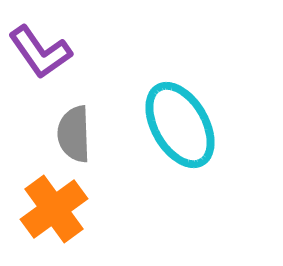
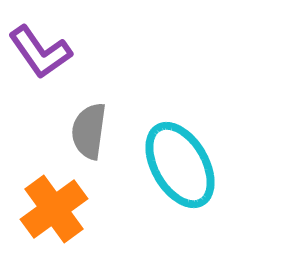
cyan ellipse: moved 40 px down
gray semicircle: moved 15 px right, 3 px up; rotated 10 degrees clockwise
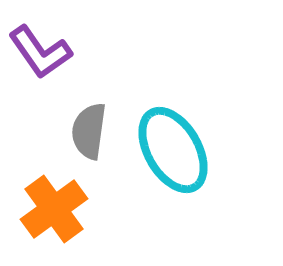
cyan ellipse: moved 7 px left, 15 px up
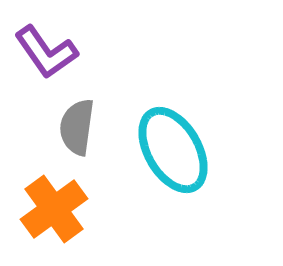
purple L-shape: moved 6 px right
gray semicircle: moved 12 px left, 4 px up
